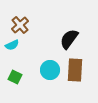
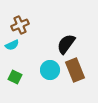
brown cross: rotated 18 degrees clockwise
black semicircle: moved 3 px left, 5 px down
brown rectangle: rotated 25 degrees counterclockwise
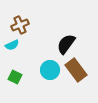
brown rectangle: moved 1 px right; rotated 15 degrees counterclockwise
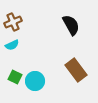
brown cross: moved 7 px left, 3 px up
black semicircle: moved 5 px right, 19 px up; rotated 115 degrees clockwise
cyan circle: moved 15 px left, 11 px down
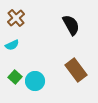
brown cross: moved 3 px right, 4 px up; rotated 18 degrees counterclockwise
green square: rotated 16 degrees clockwise
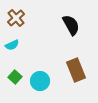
brown rectangle: rotated 15 degrees clockwise
cyan circle: moved 5 px right
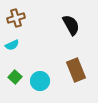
brown cross: rotated 24 degrees clockwise
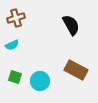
brown rectangle: rotated 40 degrees counterclockwise
green square: rotated 24 degrees counterclockwise
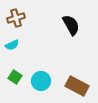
brown rectangle: moved 1 px right, 16 px down
green square: rotated 16 degrees clockwise
cyan circle: moved 1 px right
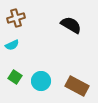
black semicircle: rotated 30 degrees counterclockwise
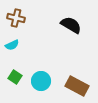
brown cross: rotated 30 degrees clockwise
